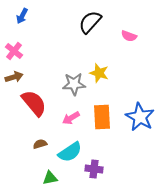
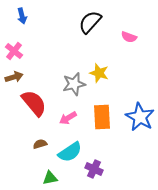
blue arrow: rotated 42 degrees counterclockwise
pink semicircle: moved 1 px down
gray star: rotated 10 degrees counterclockwise
pink arrow: moved 3 px left
purple cross: rotated 18 degrees clockwise
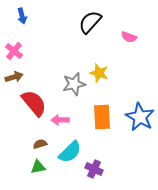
pink arrow: moved 8 px left, 2 px down; rotated 30 degrees clockwise
cyan semicircle: rotated 10 degrees counterclockwise
green triangle: moved 12 px left, 11 px up
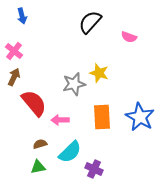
brown arrow: rotated 48 degrees counterclockwise
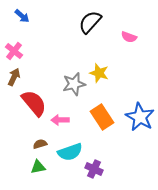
blue arrow: rotated 35 degrees counterclockwise
orange rectangle: rotated 30 degrees counterclockwise
cyan semicircle: rotated 25 degrees clockwise
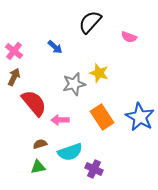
blue arrow: moved 33 px right, 31 px down
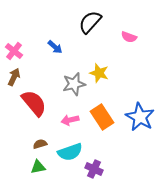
pink arrow: moved 10 px right; rotated 12 degrees counterclockwise
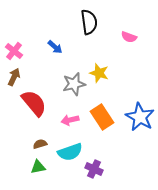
black semicircle: moved 1 px left; rotated 130 degrees clockwise
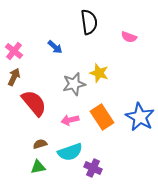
purple cross: moved 1 px left, 1 px up
